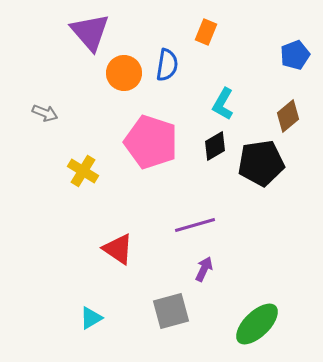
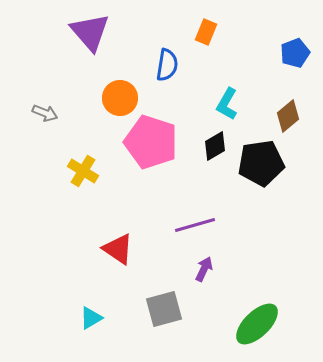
blue pentagon: moved 2 px up
orange circle: moved 4 px left, 25 px down
cyan L-shape: moved 4 px right
gray square: moved 7 px left, 2 px up
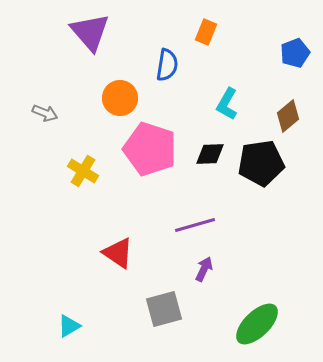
pink pentagon: moved 1 px left, 7 px down
black diamond: moved 5 px left, 8 px down; rotated 28 degrees clockwise
red triangle: moved 4 px down
cyan triangle: moved 22 px left, 8 px down
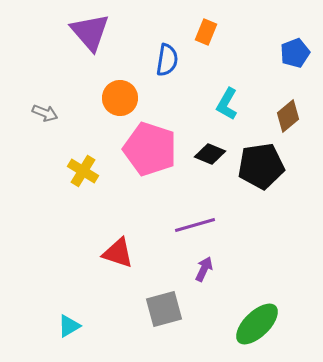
blue semicircle: moved 5 px up
black diamond: rotated 24 degrees clockwise
black pentagon: moved 3 px down
red triangle: rotated 16 degrees counterclockwise
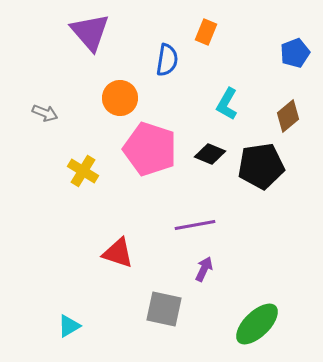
purple line: rotated 6 degrees clockwise
gray square: rotated 27 degrees clockwise
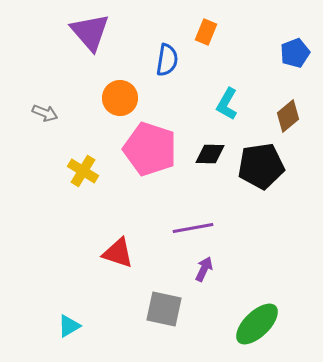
black diamond: rotated 20 degrees counterclockwise
purple line: moved 2 px left, 3 px down
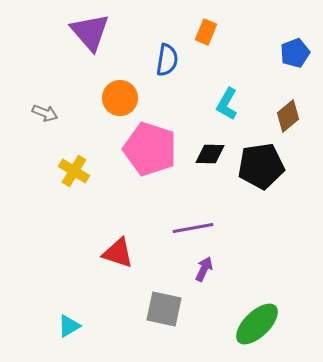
yellow cross: moved 9 px left
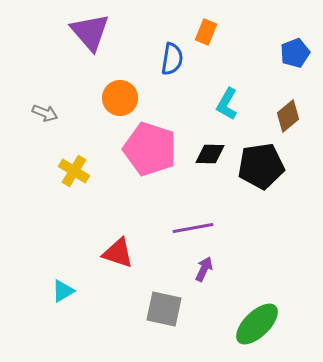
blue semicircle: moved 5 px right, 1 px up
cyan triangle: moved 6 px left, 35 px up
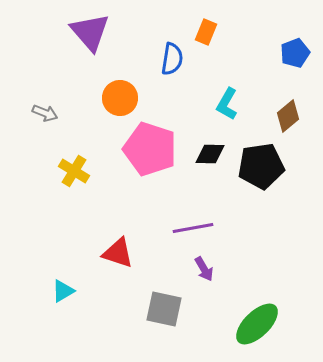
purple arrow: rotated 125 degrees clockwise
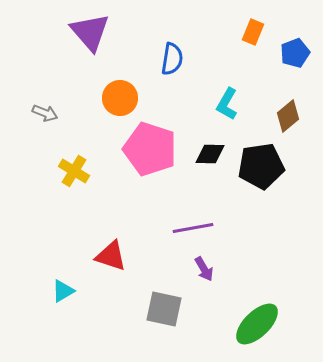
orange rectangle: moved 47 px right
red triangle: moved 7 px left, 3 px down
